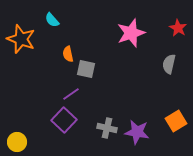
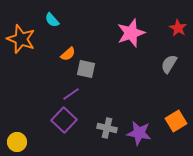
orange semicircle: rotated 119 degrees counterclockwise
gray semicircle: rotated 18 degrees clockwise
purple star: moved 2 px right, 1 px down
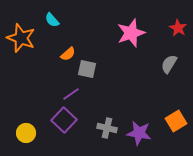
orange star: moved 1 px up
gray square: moved 1 px right
yellow circle: moved 9 px right, 9 px up
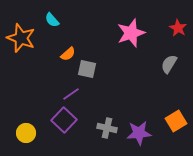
purple star: rotated 15 degrees counterclockwise
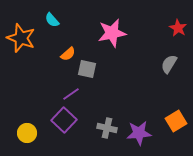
pink star: moved 19 px left; rotated 8 degrees clockwise
yellow circle: moved 1 px right
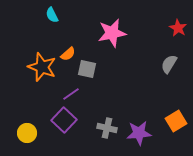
cyan semicircle: moved 5 px up; rotated 14 degrees clockwise
orange star: moved 21 px right, 29 px down
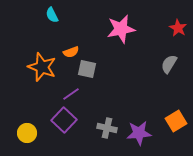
pink star: moved 9 px right, 4 px up
orange semicircle: moved 3 px right, 2 px up; rotated 21 degrees clockwise
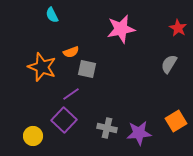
yellow circle: moved 6 px right, 3 px down
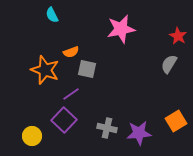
red star: moved 8 px down
orange star: moved 3 px right, 3 px down
yellow circle: moved 1 px left
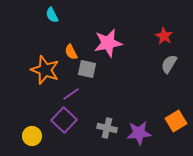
pink star: moved 13 px left, 14 px down
red star: moved 14 px left
orange semicircle: rotated 84 degrees clockwise
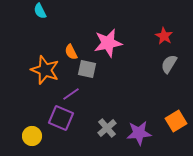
cyan semicircle: moved 12 px left, 4 px up
purple square: moved 3 px left, 2 px up; rotated 20 degrees counterclockwise
gray cross: rotated 36 degrees clockwise
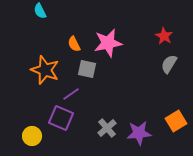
orange semicircle: moved 3 px right, 8 px up
